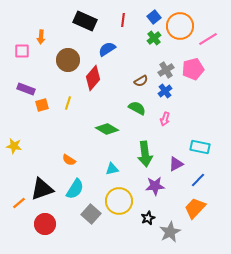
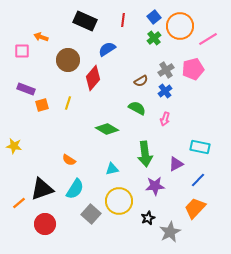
orange arrow: rotated 104 degrees clockwise
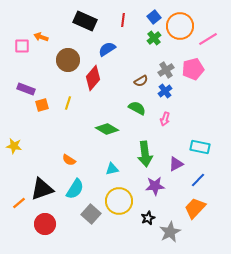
pink square: moved 5 px up
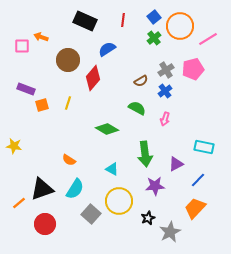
cyan rectangle: moved 4 px right
cyan triangle: rotated 40 degrees clockwise
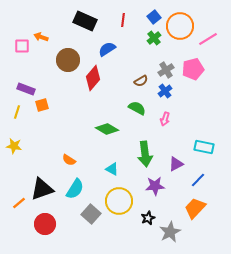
yellow line: moved 51 px left, 9 px down
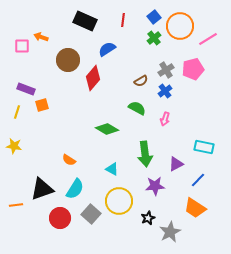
orange line: moved 3 px left, 2 px down; rotated 32 degrees clockwise
orange trapezoid: rotated 100 degrees counterclockwise
red circle: moved 15 px right, 6 px up
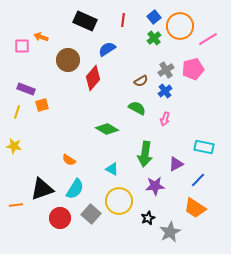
green arrow: rotated 15 degrees clockwise
